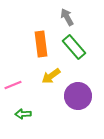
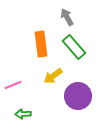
yellow arrow: moved 2 px right
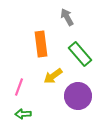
green rectangle: moved 6 px right, 7 px down
pink line: moved 6 px right, 2 px down; rotated 48 degrees counterclockwise
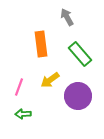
yellow arrow: moved 3 px left, 4 px down
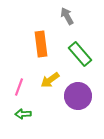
gray arrow: moved 1 px up
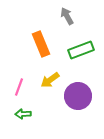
orange rectangle: rotated 15 degrees counterclockwise
green rectangle: moved 1 px right, 4 px up; rotated 70 degrees counterclockwise
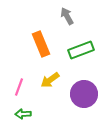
purple circle: moved 6 px right, 2 px up
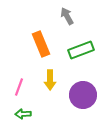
yellow arrow: rotated 54 degrees counterclockwise
purple circle: moved 1 px left, 1 px down
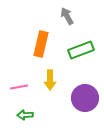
orange rectangle: rotated 35 degrees clockwise
pink line: rotated 60 degrees clockwise
purple circle: moved 2 px right, 3 px down
green arrow: moved 2 px right, 1 px down
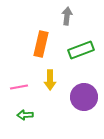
gray arrow: rotated 36 degrees clockwise
purple circle: moved 1 px left, 1 px up
